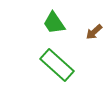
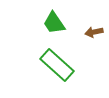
brown arrow: rotated 30 degrees clockwise
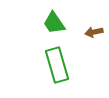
green rectangle: rotated 32 degrees clockwise
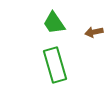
green rectangle: moved 2 px left
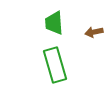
green trapezoid: rotated 30 degrees clockwise
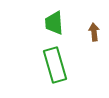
brown arrow: rotated 96 degrees clockwise
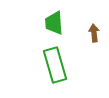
brown arrow: moved 1 px down
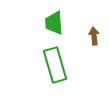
brown arrow: moved 3 px down
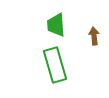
green trapezoid: moved 2 px right, 2 px down
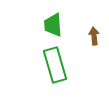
green trapezoid: moved 3 px left
